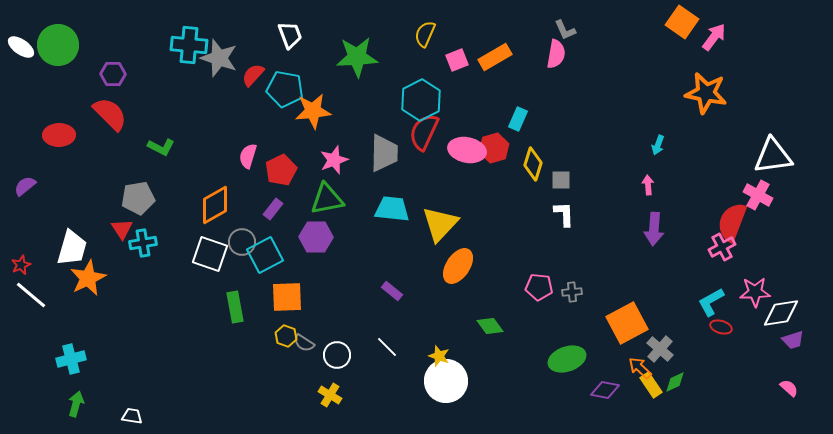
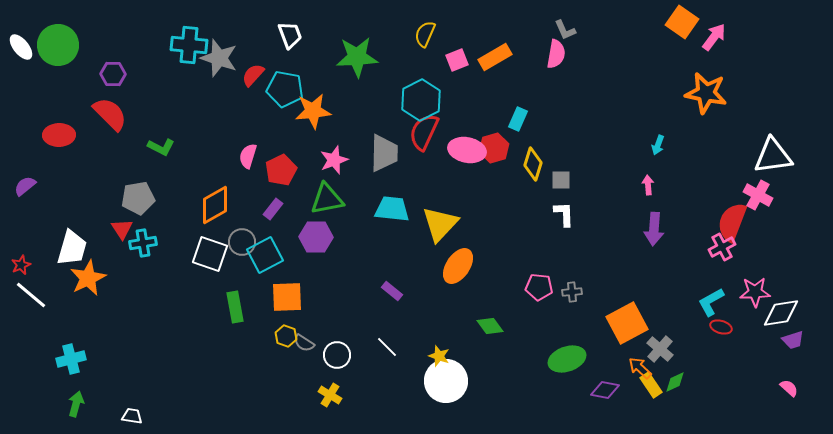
white ellipse at (21, 47): rotated 16 degrees clockwise
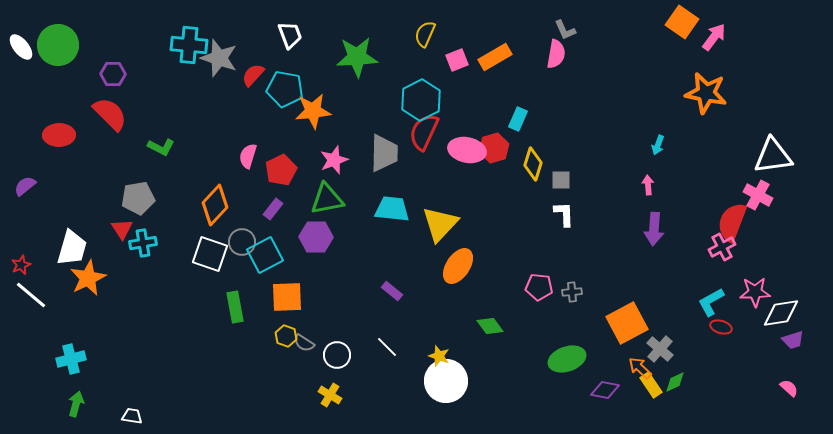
orange diamond at (215, 205): rotated 18 degrees counterclockwise
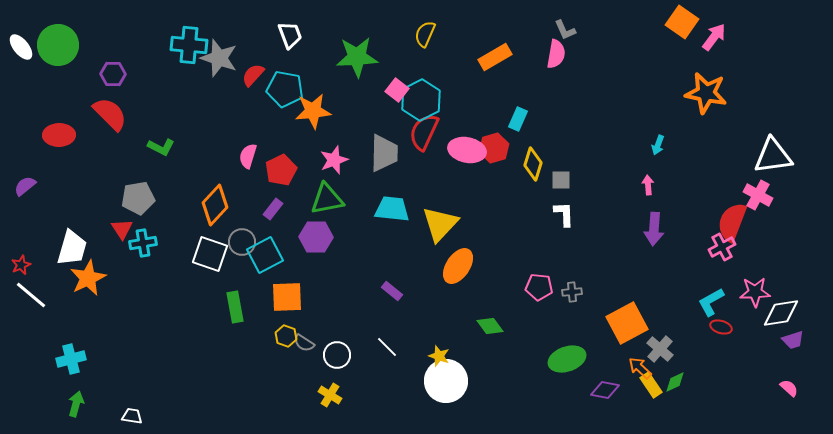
pink square at (457, 60): moved 60 px left, 30 px down; rotated 30 degrees counterclockwise
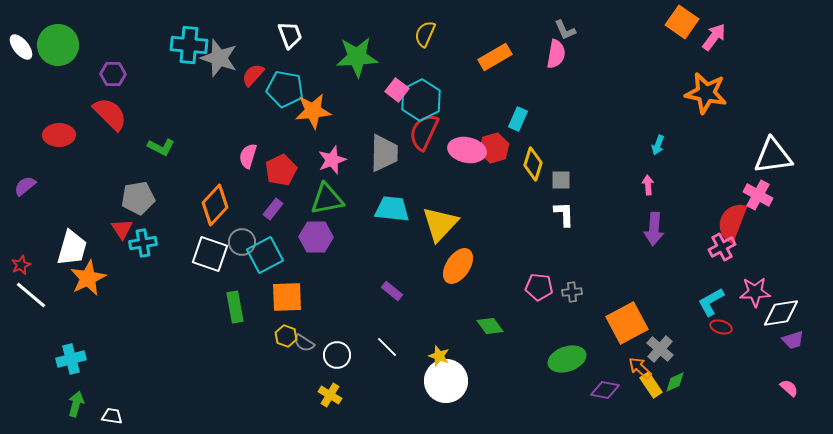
pink star at (334, 160): moved 2 px left
white trapezoid at (132, 416): moved 20 px left
